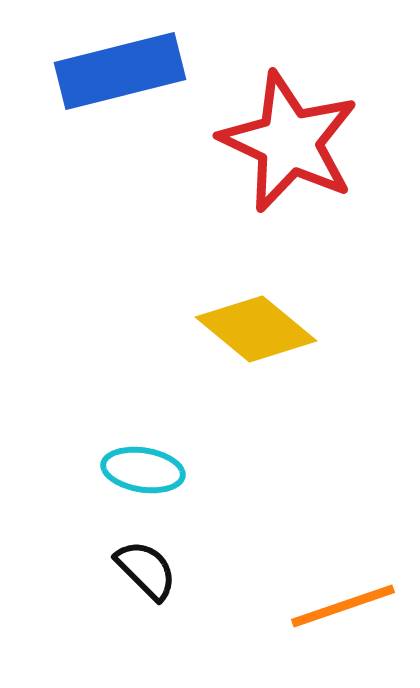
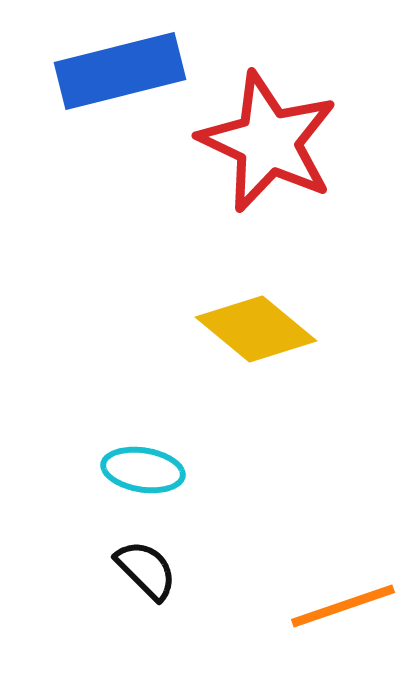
red star: moved 21 px left
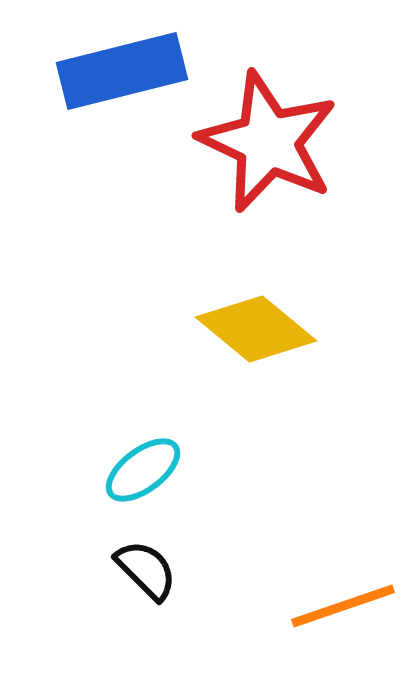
blue rectangle: moved 2 px right
cyan ellipse: rotated 46 degrees counterclockwise
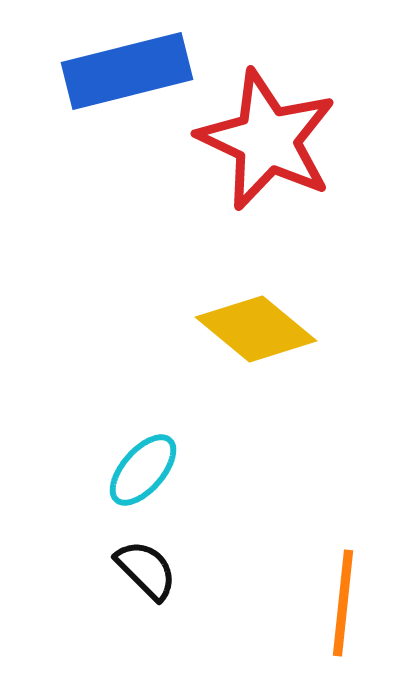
blue rectangle: moved 5 px right
red star: moved 1 px left, 2 px up
cyan ellipse: rotated 12 degrees counterclockwise
orange line: moved 3 px up; rotated 65 degrees counterclockwise
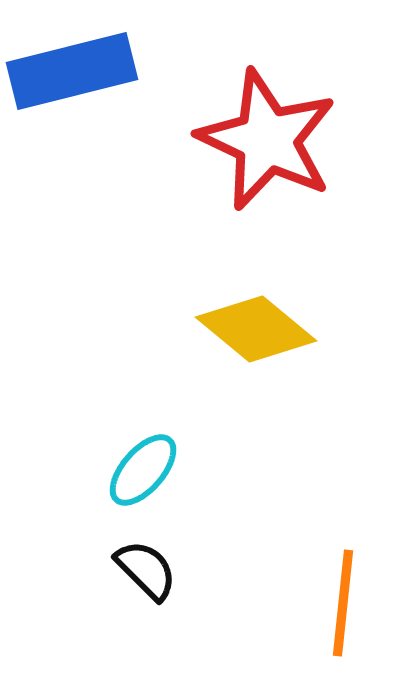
blue rectangle: moved 55 px left
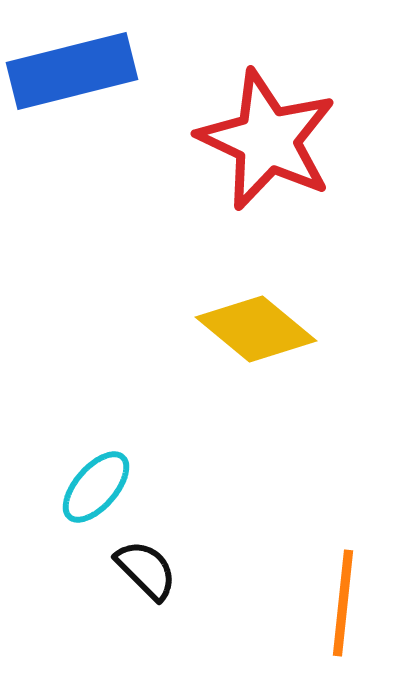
cyan ellipse: moved 47 px left, 17 px down
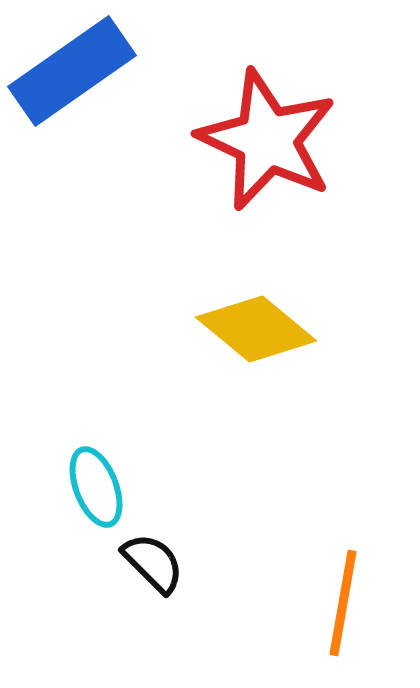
blue rectangle: rotated 21 degrees counterclockwise
cyan ellipse: rotated 62 degrees counterclockwise
black semicircle: moved 7 px right, 7 px up
orange line: rotated 4 degrees clockwise
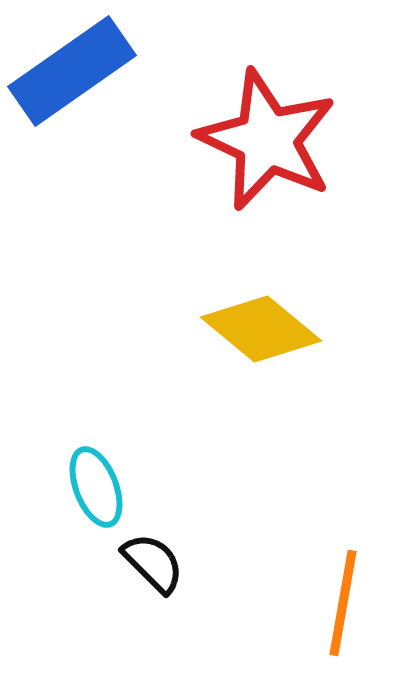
yellow diamond: moved 5 px right
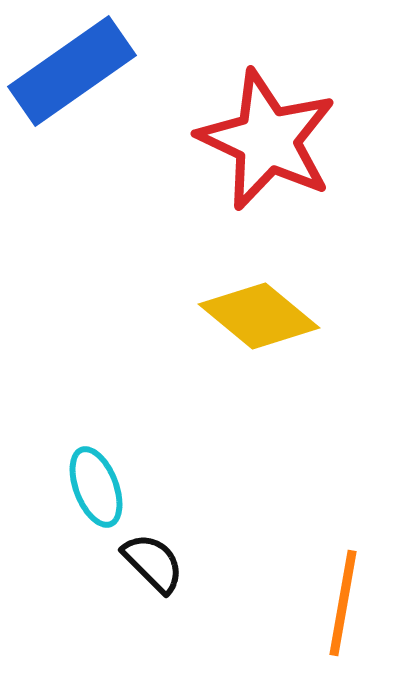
yellow diamond: moved 2 px left, 13 px up
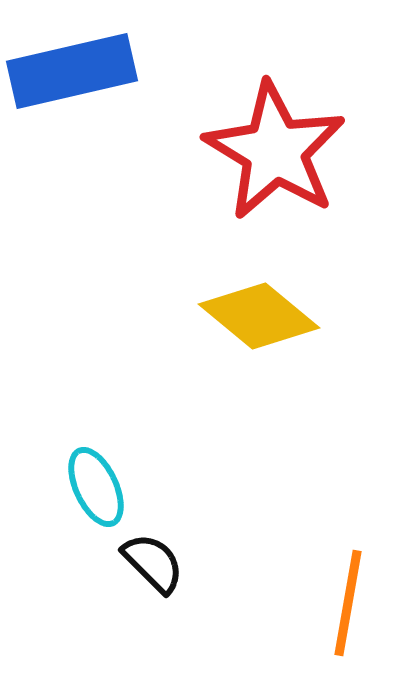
blue rectangle: rotated 22 degrees clockwise
red star: moved 8 px right, 11 px down; rotated 6 degrees clockwise
cyan ellipse: rotated 4 degrees counterclockwise
orange line: moved 5 px right
